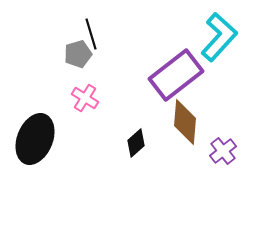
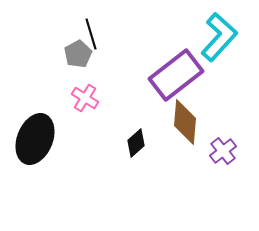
gray pentagon: rotated 12 degrees counterclockwise
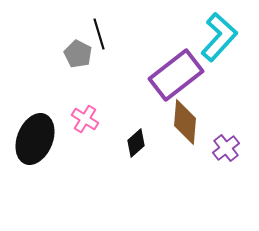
black line: moved 8 px right
gray pentagon: rotated 16 degrees counterclockwise
pink cross: moved 21 px down
purple cross: moved 3 px right, 3 px up
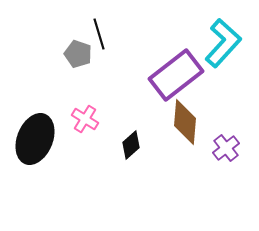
cyan L-shape: moved 4 px right, 6 px down
gray pentagon: rotated 8 degrees counterclockwise
black diamond: moved 5 px left, 2 px down
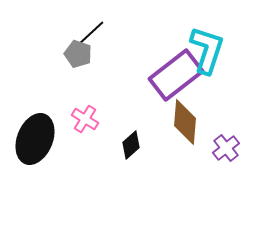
black line: moved 8 px left, 1 px up; rotated 64 degrees clockwise
cyan L-shape: moved 16 px left, 7 px down; rotated 24 degrees counterclockwise
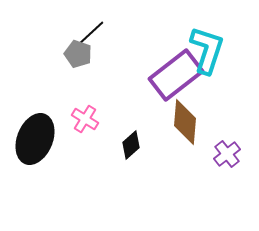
purple cross: moved 1 px right, 6 px down
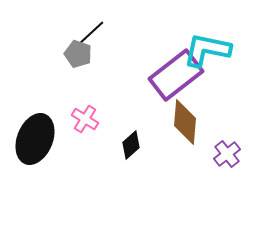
cyan L-shape: rotated 96 degrees counterclockwise
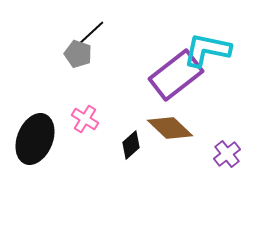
brown diamond: moved 15 px left, 6 px down; rotated 51 degrees counterclockwise
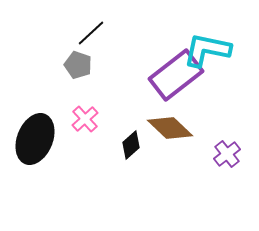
gray pentagon: moved 11 px down
pink cross: rotated 16 degrees clockwise
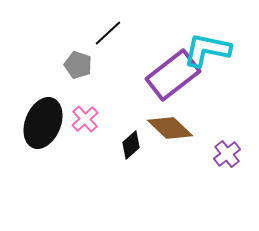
black line: moved 17 px right
purple rectangle: moved 3 px left
black ellipse: moved 8 px right, 16 px up
